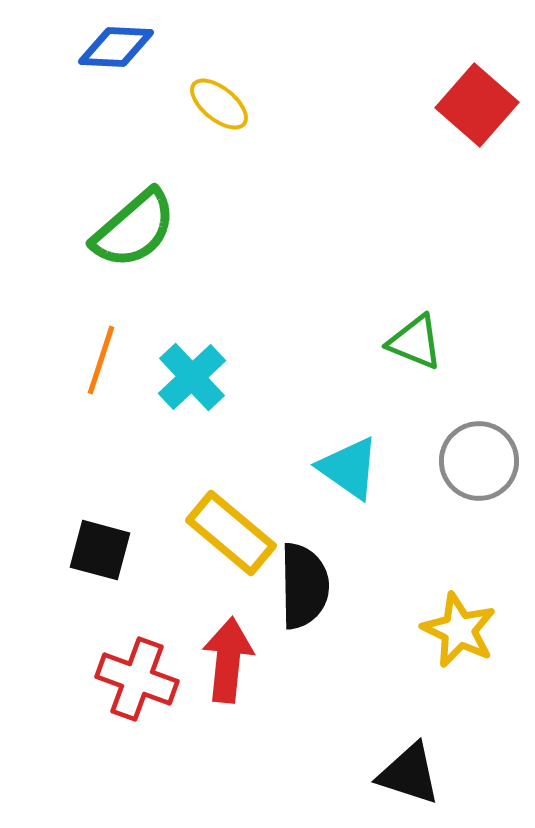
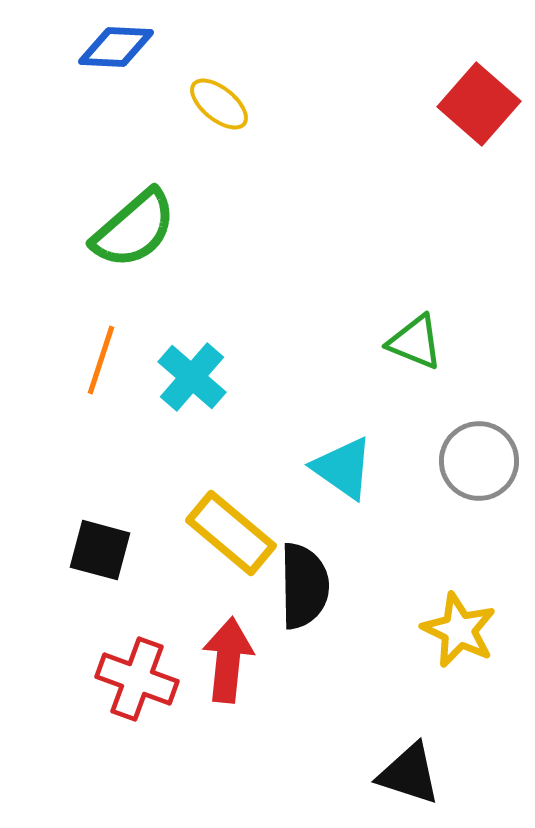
red square: moved 2 px right, 1 px up
cyan cross: rotated 6 degrees counterclockwise
cyan triangle: moved 6 px left
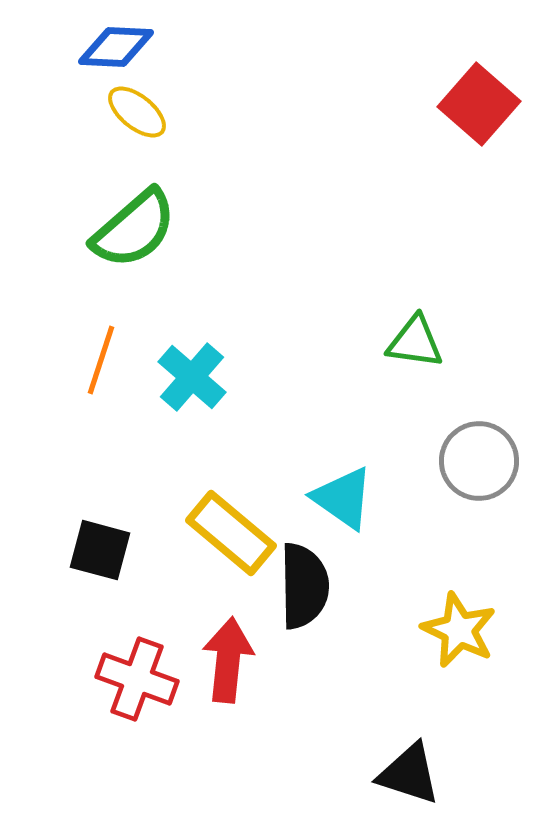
yellow ellipse: moved 82 px left, 8 px down
green triangle: rotated 14 degrees counterclockwise
cyan triangle: moved 30 px down
